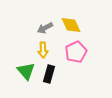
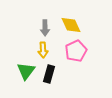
gray arrow: rotated 63 degrees counterclockwise
pink pentagon: moved 1 px up
green triangle: rotated 18 degrees clockwise
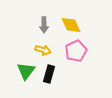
gray arrow: moved 1 px left, 3 px up
yellow arrow: rotated 70 degrees counterclockwise
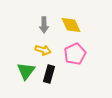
pink pentagon: moved 1 px left, 3 px down
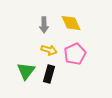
yellow diamond: moved 2 px up
yellow arrow: moved 6 px right
